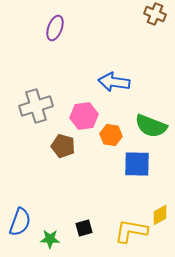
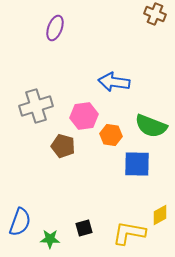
yellow L-shape: moved 2 px left, 2 px down
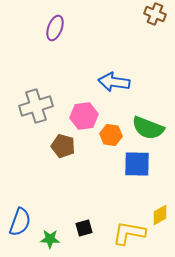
green semicircle: moved 3 px left, 2 px down
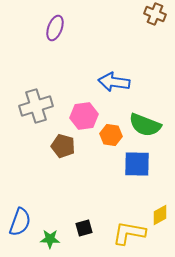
green semicircle: moved 3 px left, 3 px up
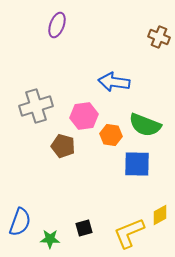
brown cross: moved 4 px right, 23 px down
purple ellipse: moved 2 px right, 3 px up
yellow L-shape: rotated 32 degrees counterclockwise
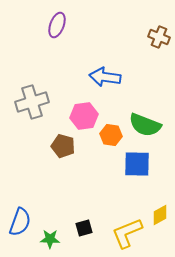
blue arrow: moved 9 px left, 5 px up
gray cross: moved 4 px left, 4 px up
yellow L-shape: moved 2 px left
